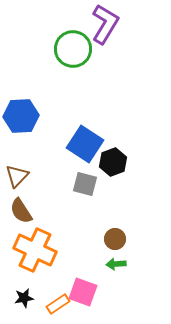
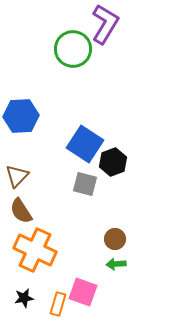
orange rectangle: rotated 40 degrees counterclockwise
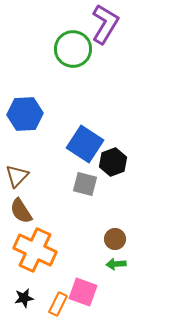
blue hexagon: moved 4 px right, 2 px up
orange rectangle: rotated 10 degrees clockwise
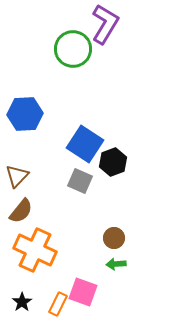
gray square: moved 5 px left, 3 px up; rotated 10 degrees clockwise
brown semicircle: rotated 108 degrees counterclockwise
brown circle: moved 1 px left, 1 px up
black star: moved 2 px left, 4 px down; rotated 24 degrees counterclockwise
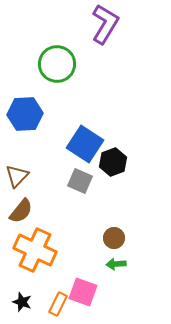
green circle: moved 16 px left, 15 px down
black star: rotated 18 degrees counterclockwise
